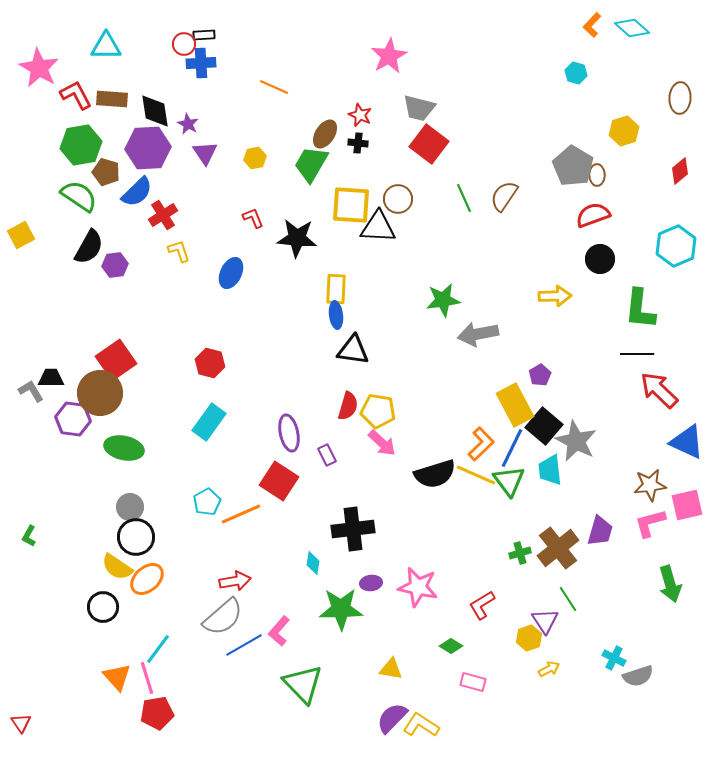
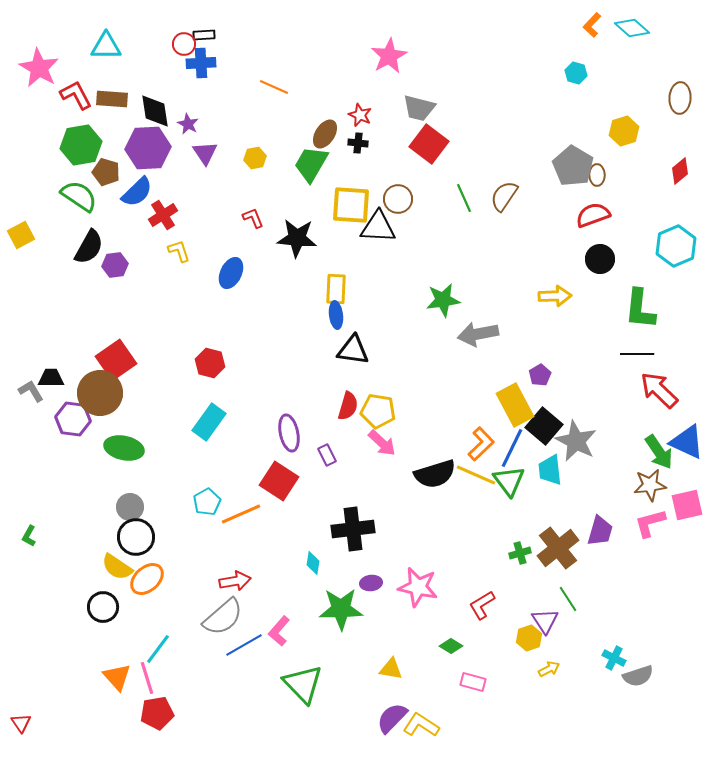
green arrow at (670, 584): moved 11 px left, 132 px up; rotated 18 degrees counterclockwise
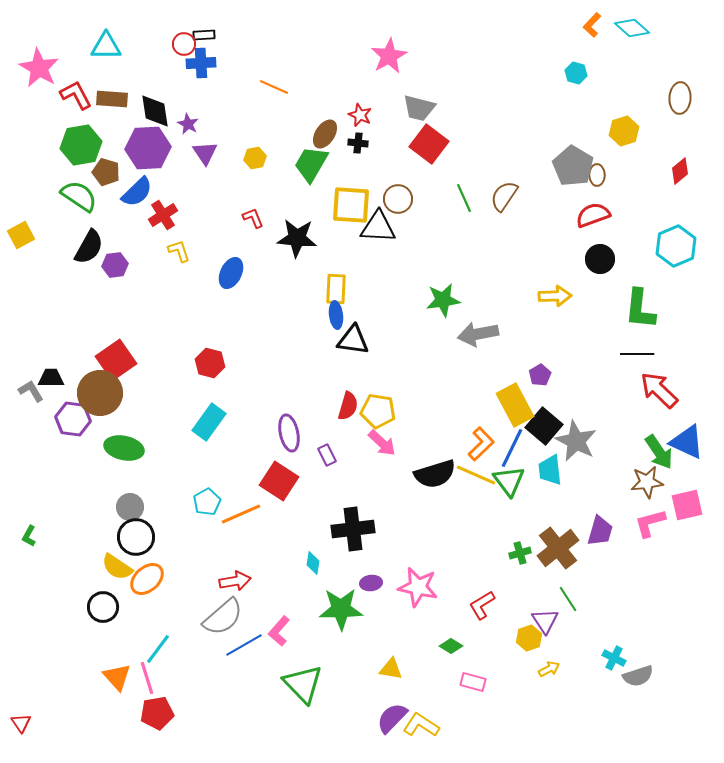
black triangle at (353, 350): moved 10 px up
brown star at (650, 485): moved 3 px left, 3 px up
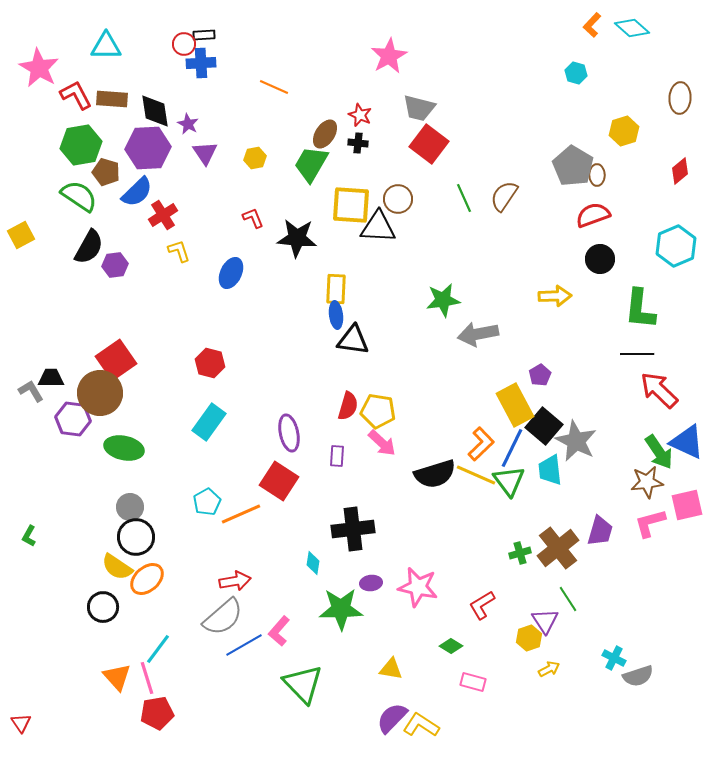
purple rectangle at (327, 455): moved 10 px right, 1 px down; rotated 30 degrees clockwise
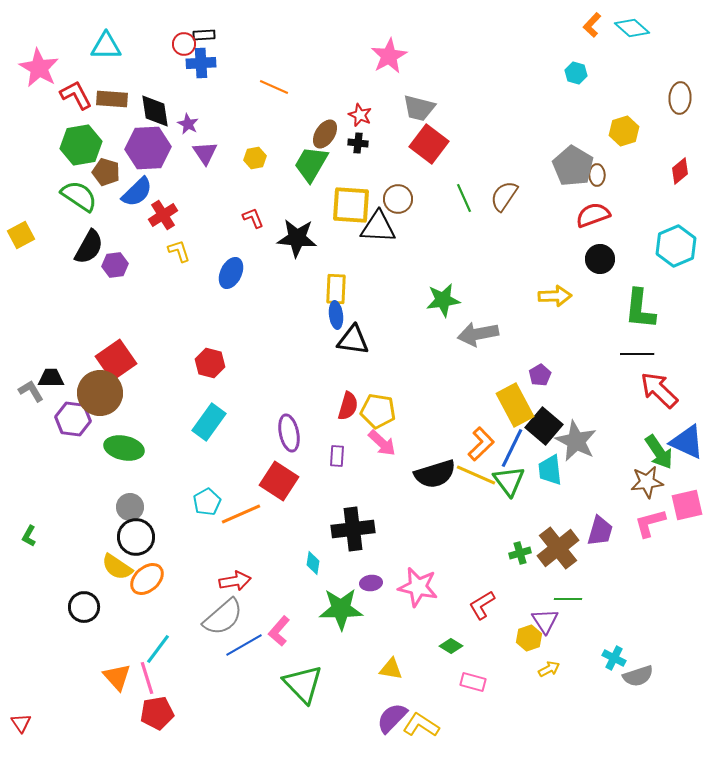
green line at (568, 599): rotated 56 degrees counterclockwise
black circle at (103, 607): moved 19 px left
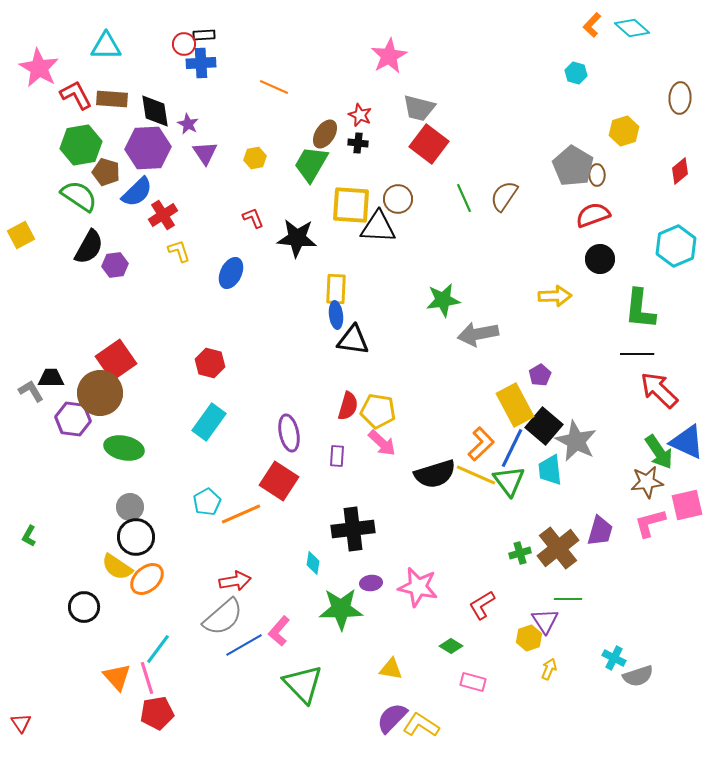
yellow arrow at (549, 669): rotated 40 degrees counterclockwise
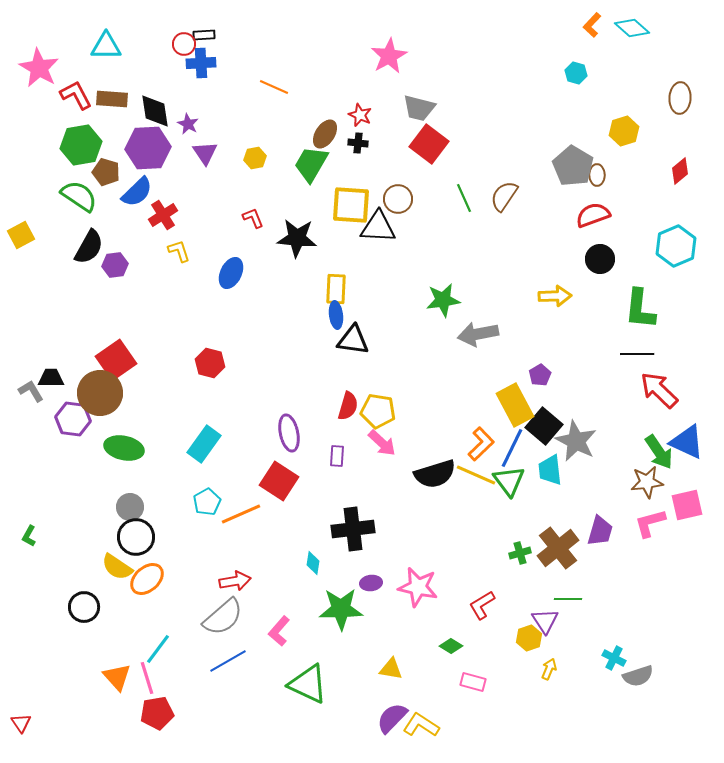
cyan rectangle at (209, 422): moved 5 px left, 22 px down
blue line at (244, 645): moved 16 px left, 16 px down
green triangle at (303, 684): moved 5 px right; rotated 21 degrees counterclockwise
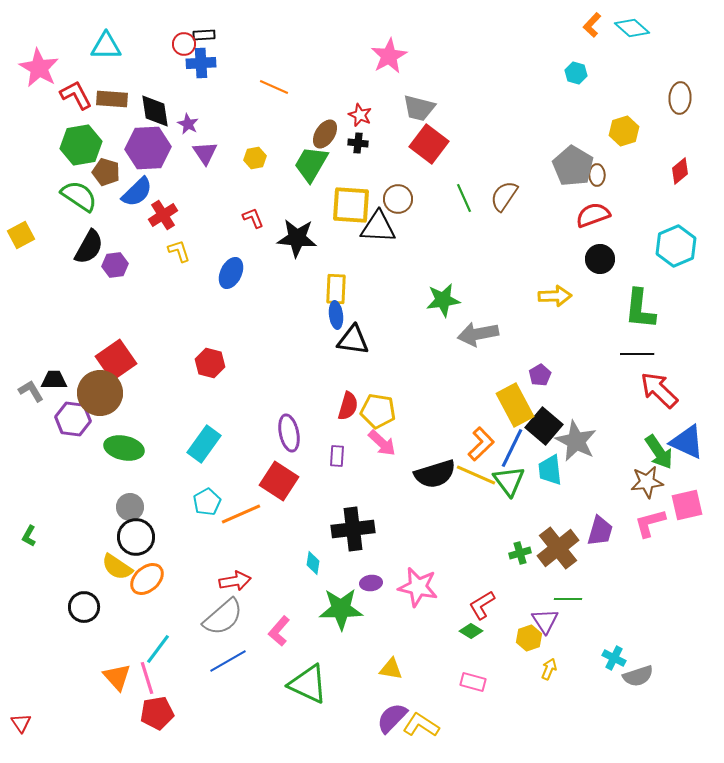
black trapezoid at (51, 378): moved 3 px right, 2 px down
green diamond at (451, 646): moved 20 px right, 15 px up
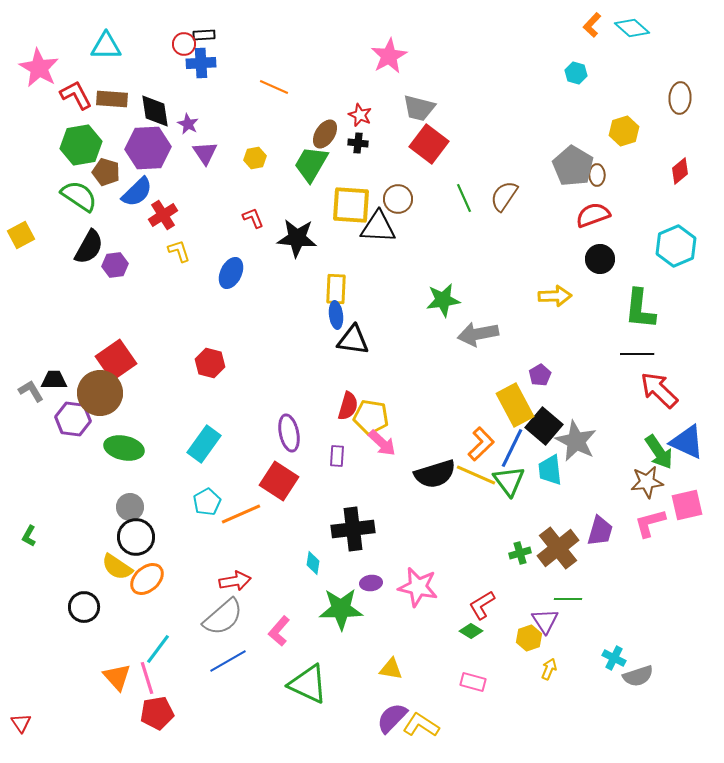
yellow pentagon at (378, 411): moved 7 px left, 6 px down
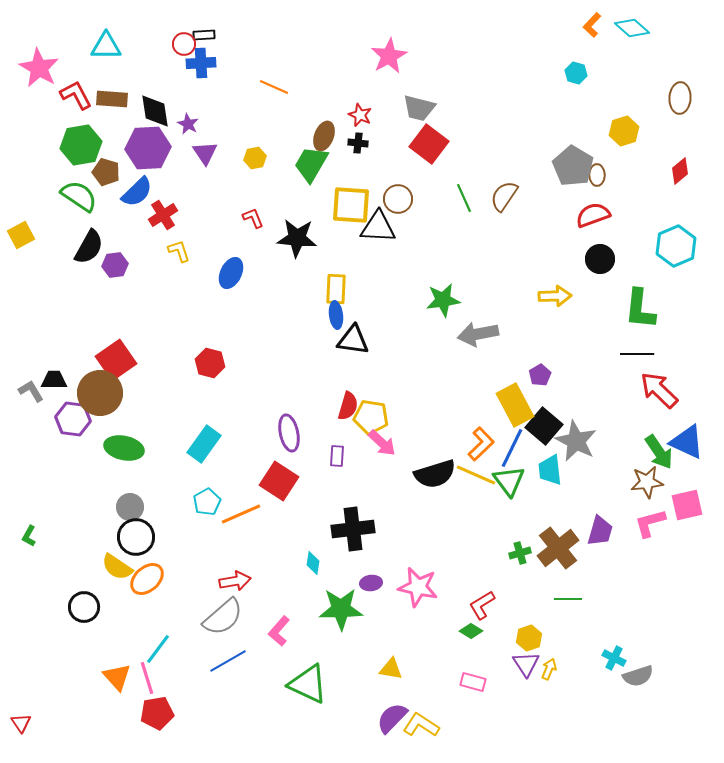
brown ellipse at (325, 134): moved 1 px left, 2 px down; rotated 12 degrees counterclockwise
purple triangle at (545, 621): moved 19 px left, 43 px down
